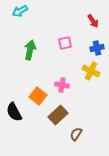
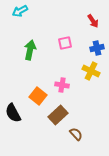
black semicircle: moved 1 px left, 1 px down
brown semicircle: rotated 104 degrees clockwise
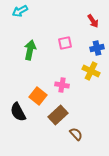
black semicircle: moved 5 px right, 1 px up
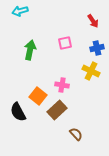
cyan arrow: rotated 14 degrees clockwise
brown rectangle: moved 1 px left, 5 px up
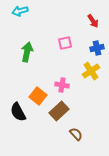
green arrow: moved 3 px left, 2 px down
yellow cross: rotated 30 degrees clockwise
brown rectangle: moved 2 px right, 1 px down
